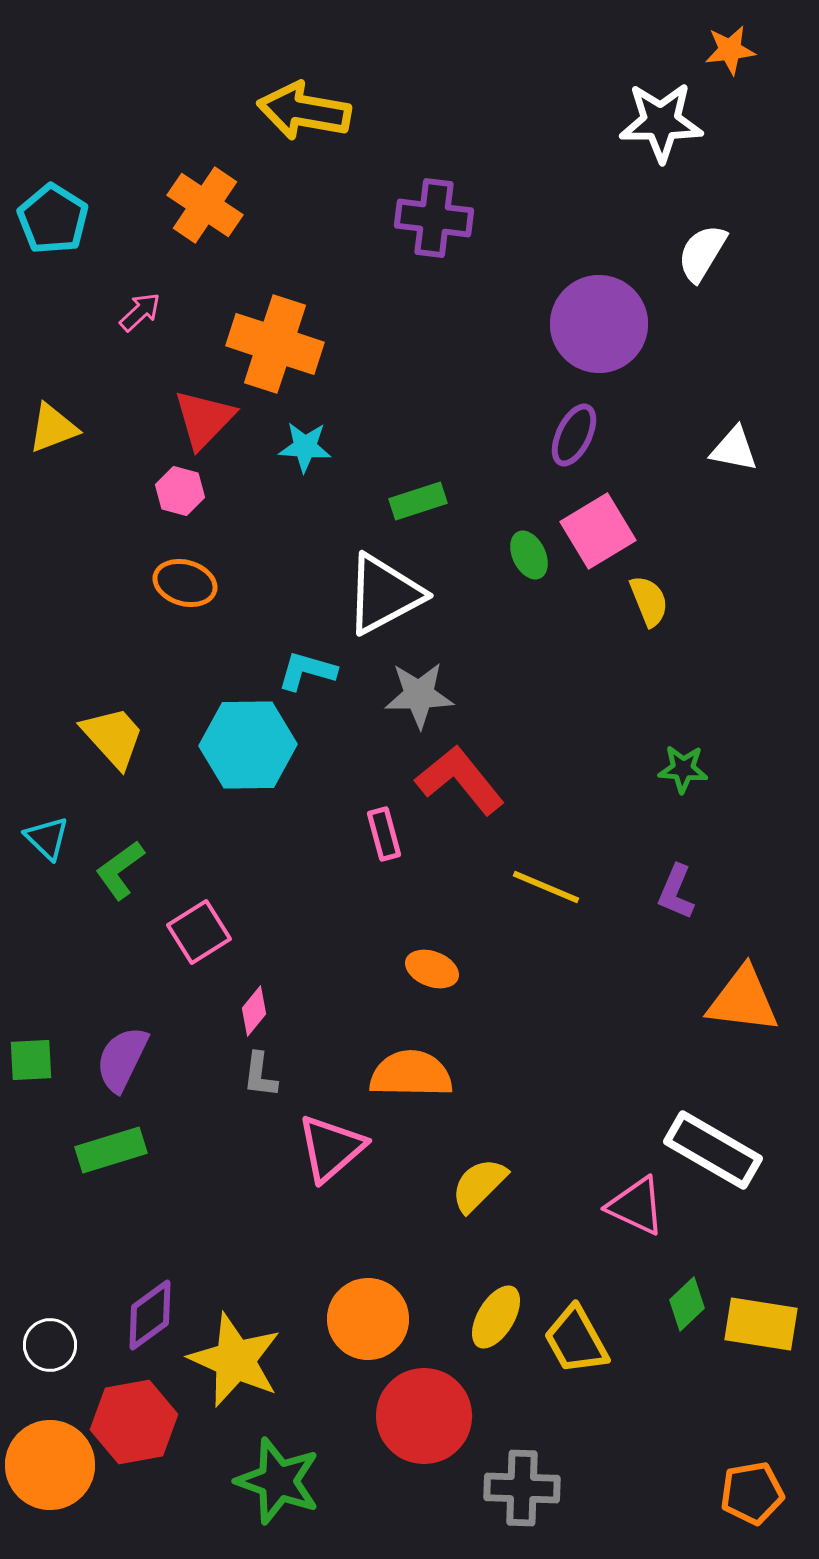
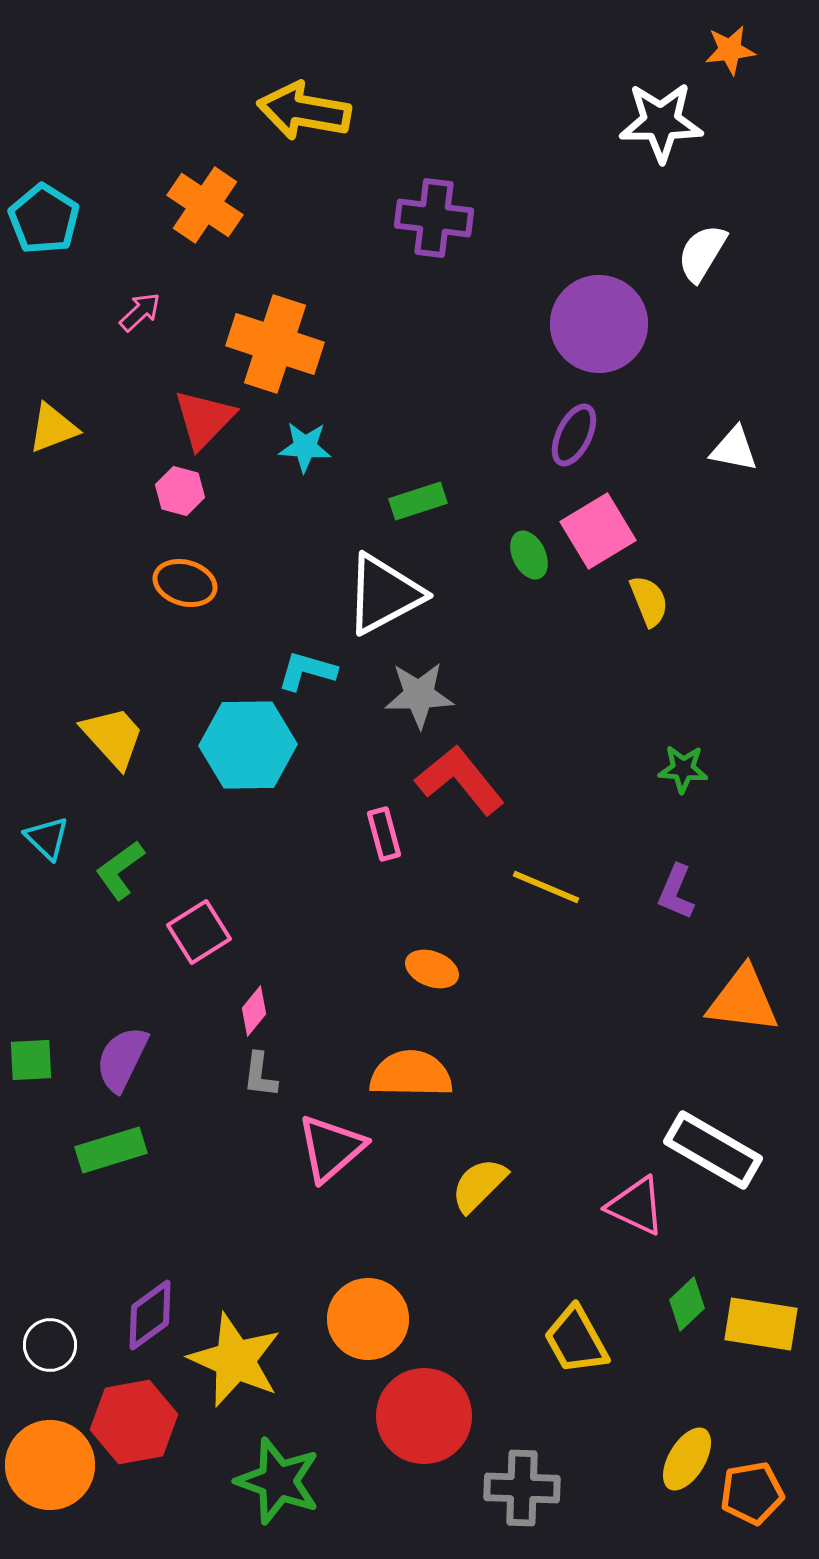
cyan pentagon at (53, 219): moved 9 px left
yellow ellipse at (496, 1317): moved 191 px right, 142 px down
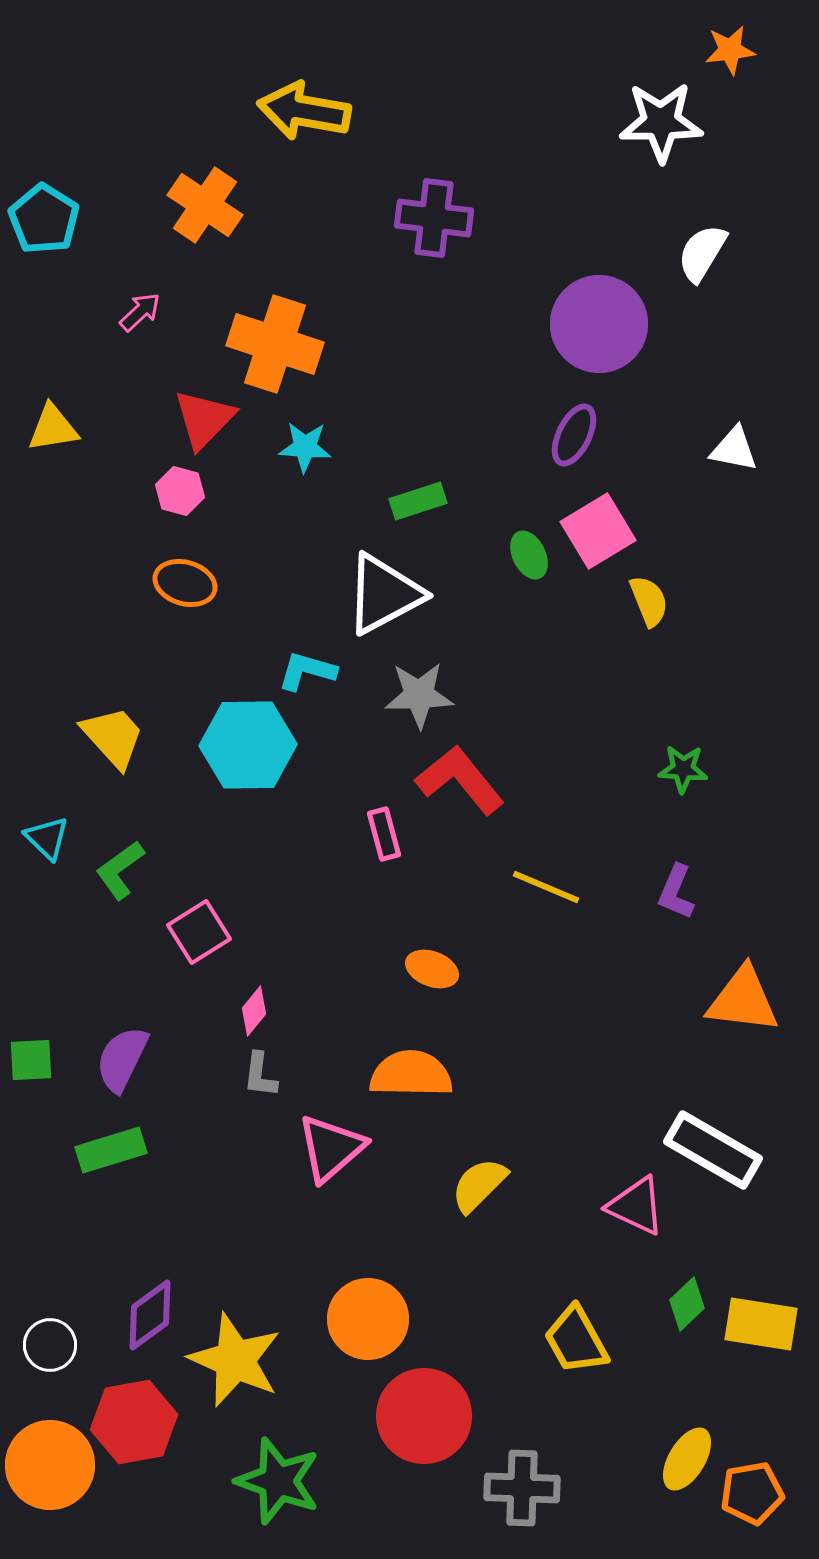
yellow triangle at (53, 428): rotated 12 degrees clockwise
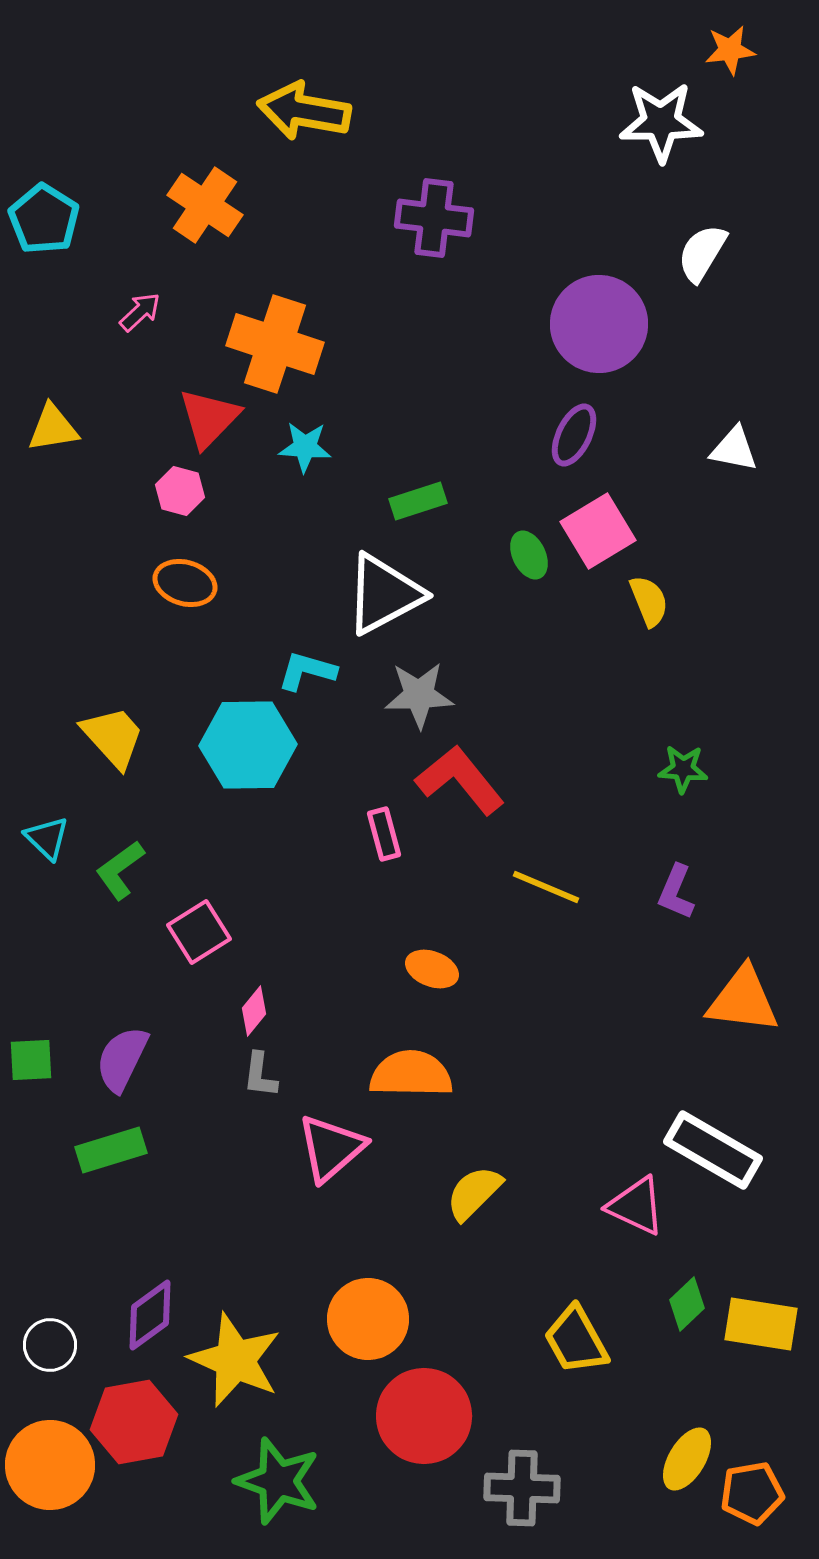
red triangle at (204, 419): moved 5 px right, 1 px up
yellow semicircle at (479, 1185): moved 5 px left, 8 px down
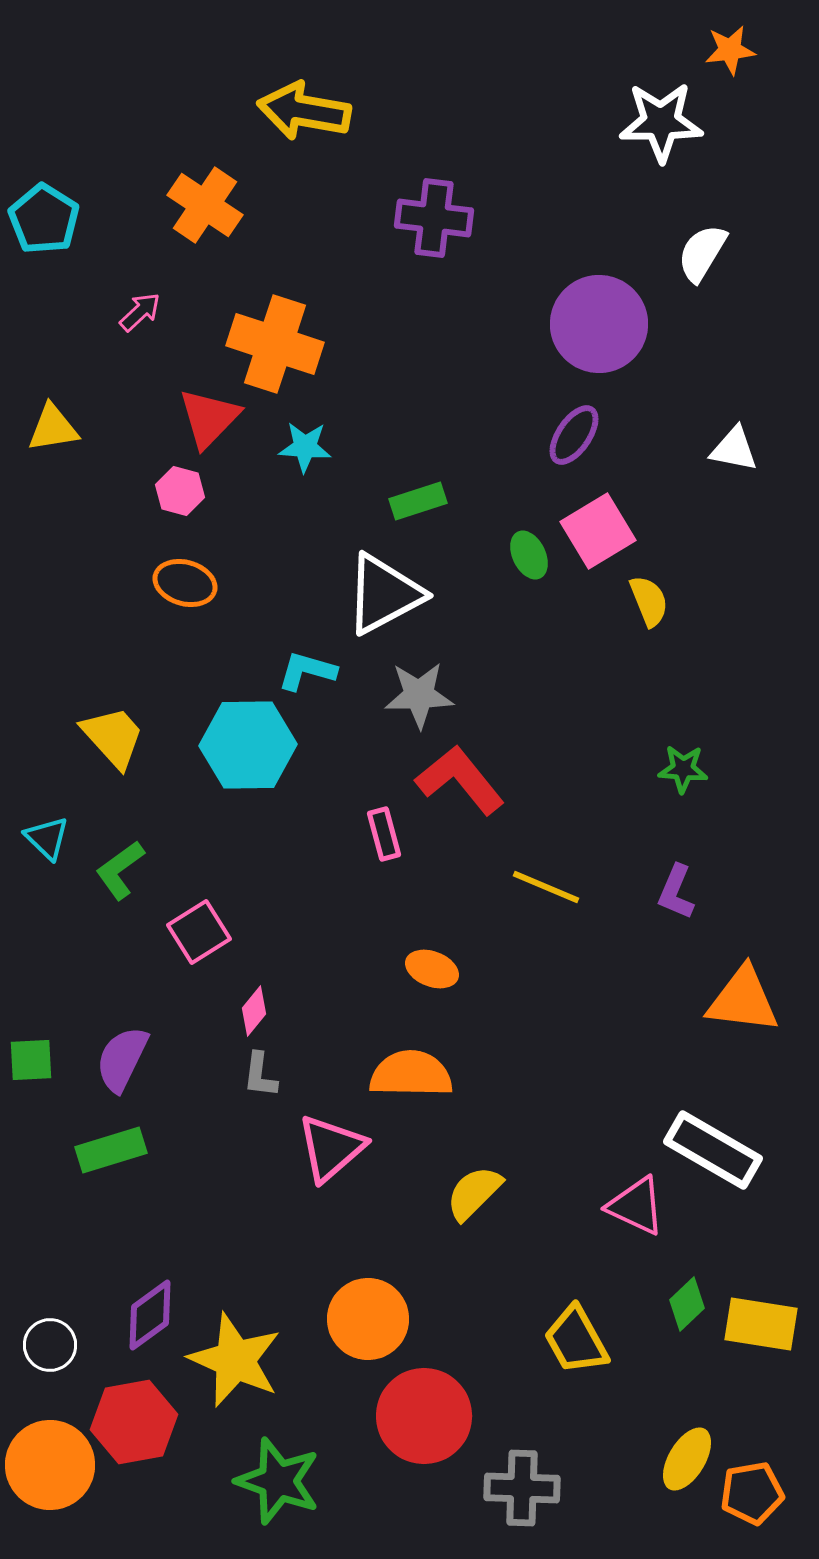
purple ellipse at (574, 435): rotated 8 degrees clockwise
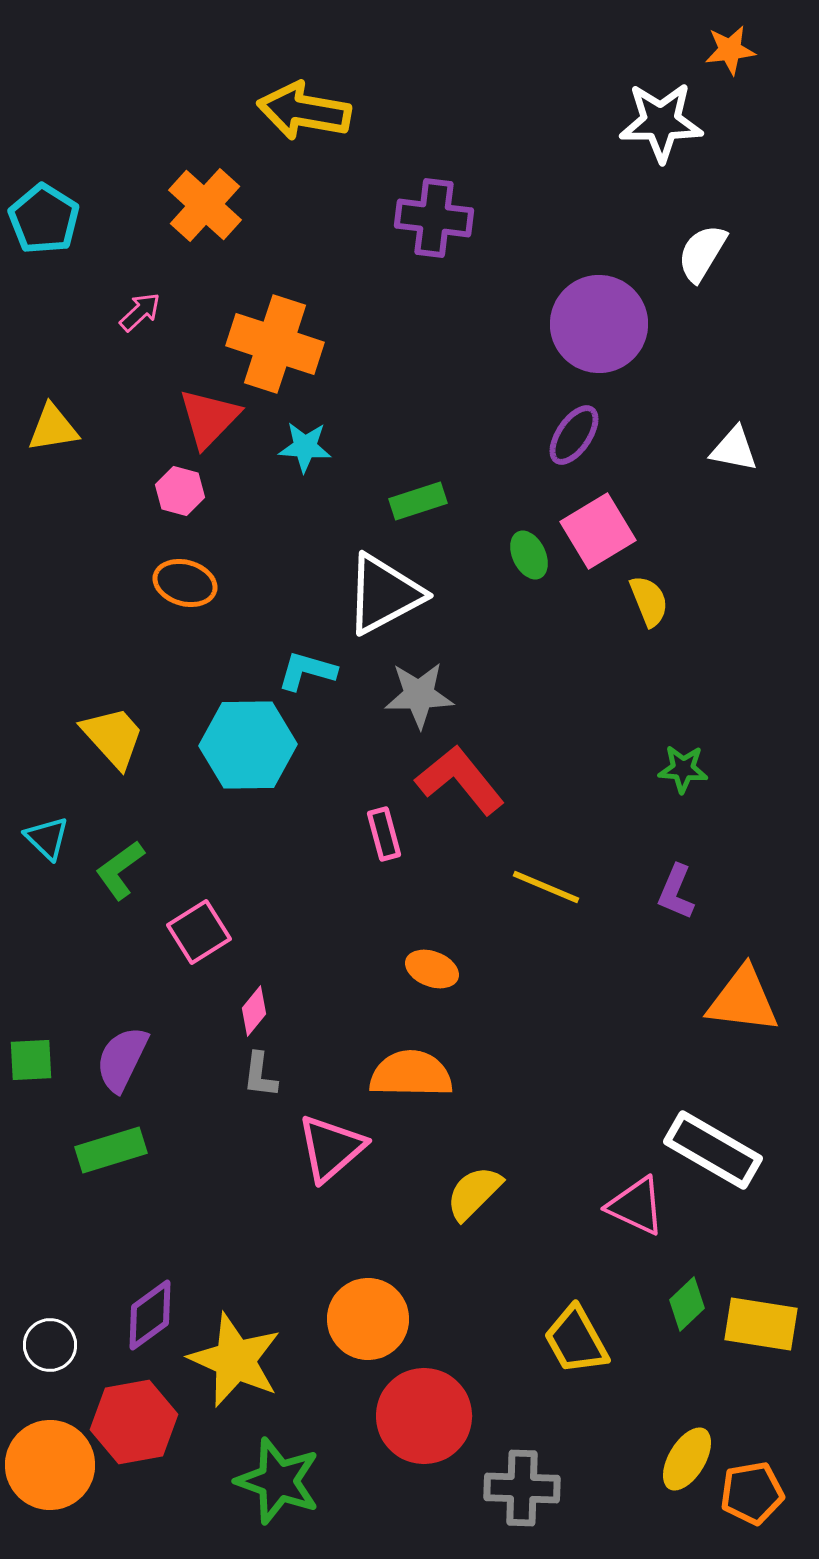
orange cross at (205, 205): rotated 8 degrees clockwise
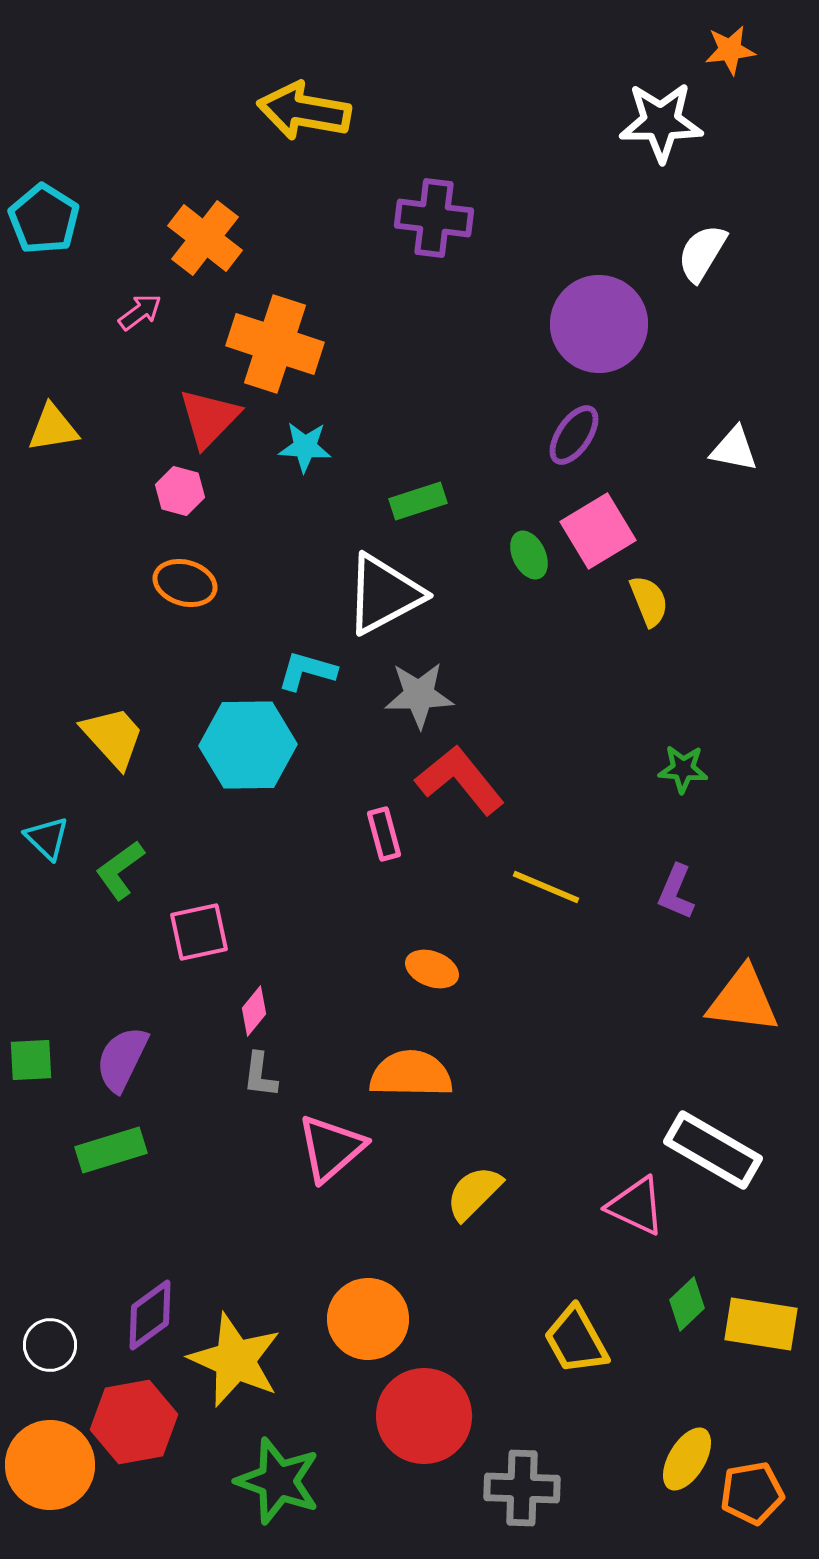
orange cross at (205, 205): moved 33 px down; rotated 4 degrees counterclockwise
pink arrow at (140, 312): rotated 6 degrees clockwise
pink square at (199, 932): rotated 20 degrees clockwise
